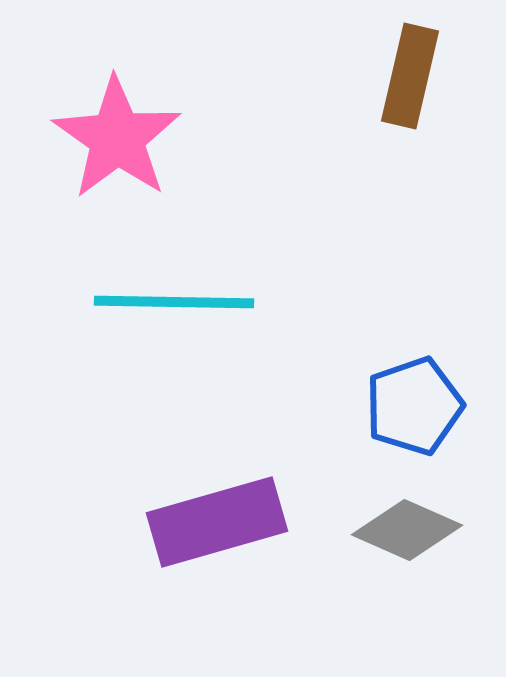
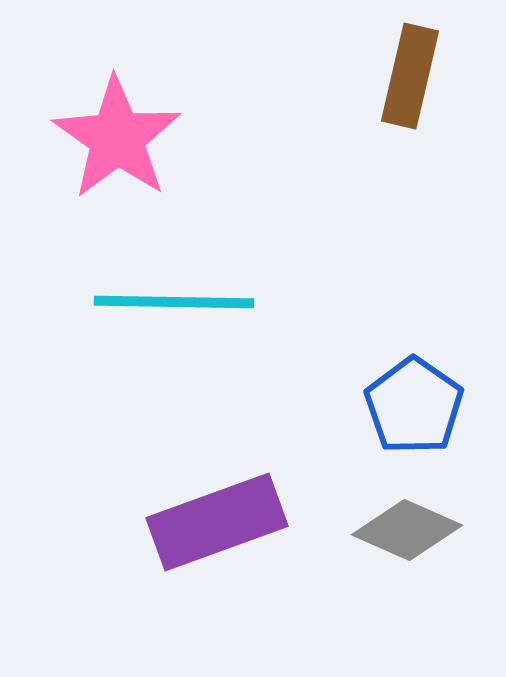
blue pentagon: rotated 18 degrees counterclockwise
purple rectangle: rotated 4 degrees counterclockwise
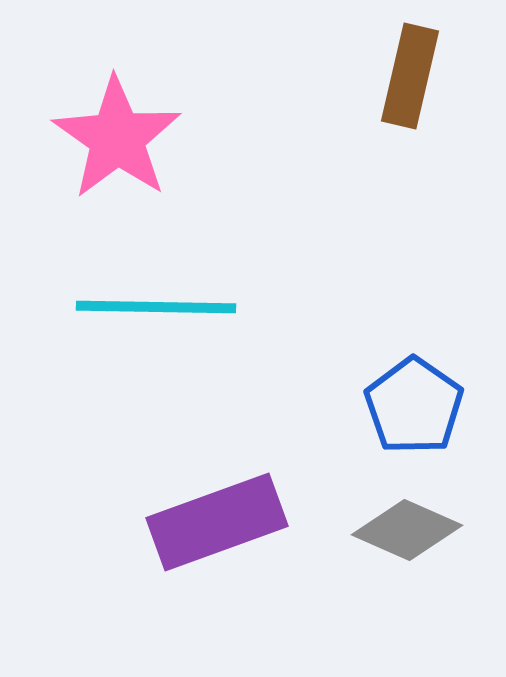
cyan line: moved 18 px left, 5 px down
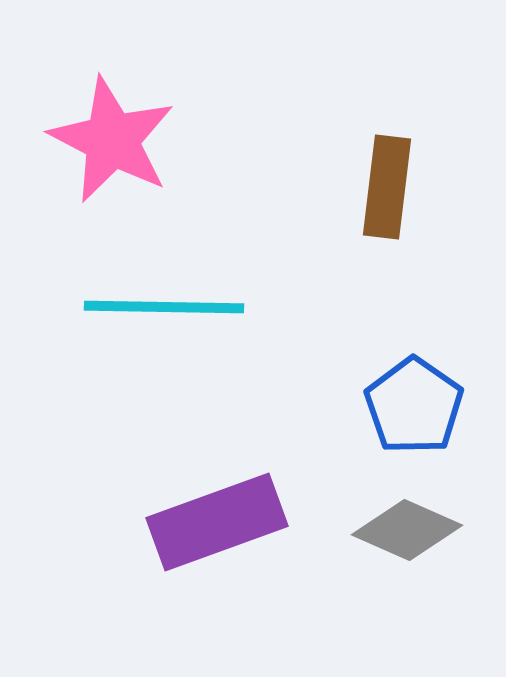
brown rectangle: moved 23 px left, 111 px down; rotated 6 degrees counterclockwise
pink star: moved 5 px left, 2 px down; rotated 8 degrees counterclockwise
cyan line: moved 8 px right
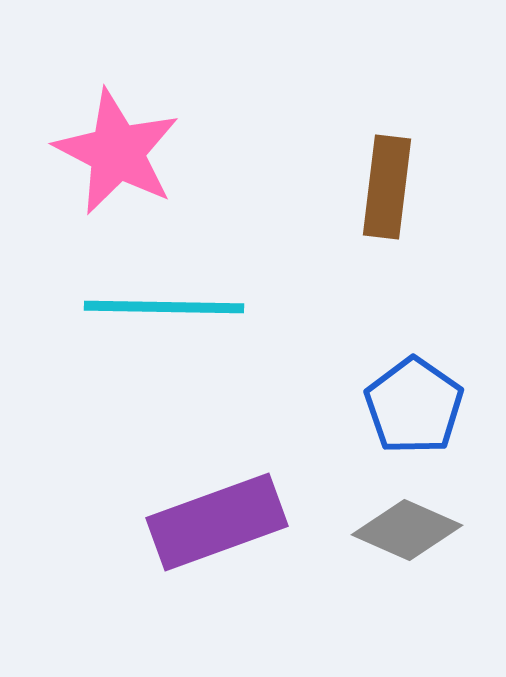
pink star: moved 5 px right, 12 px down
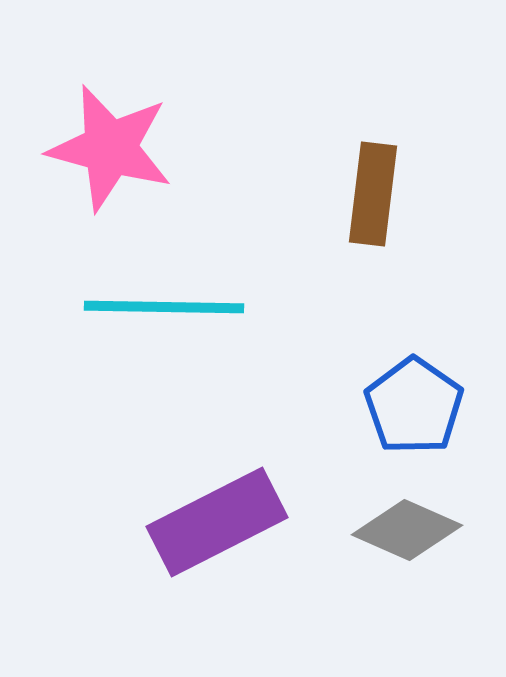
pink star: moved 7 px left, 4 px up; rotated 12 degrees counterclockwise
brown rectangle: moved 14 px left, 7 px down
purple rectangle: rotated 7 degrees counterclockwise
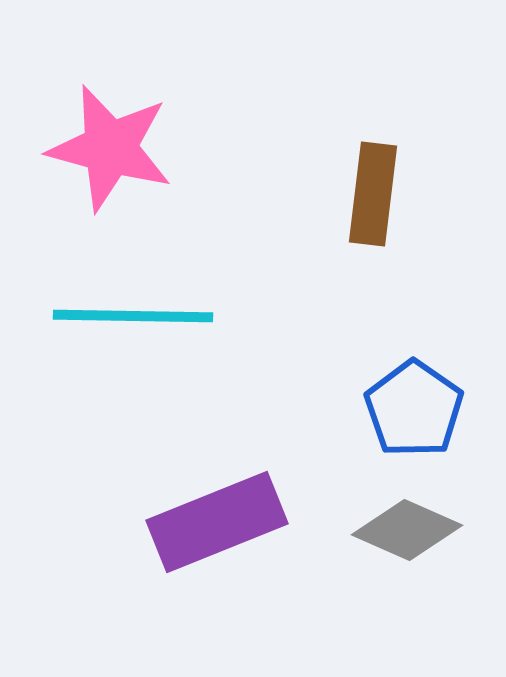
cyan line: moved 31 px left, 9 px down
blue pentagon: moved 3 px down
purple rectangle: rotated 5 degrees clockwise
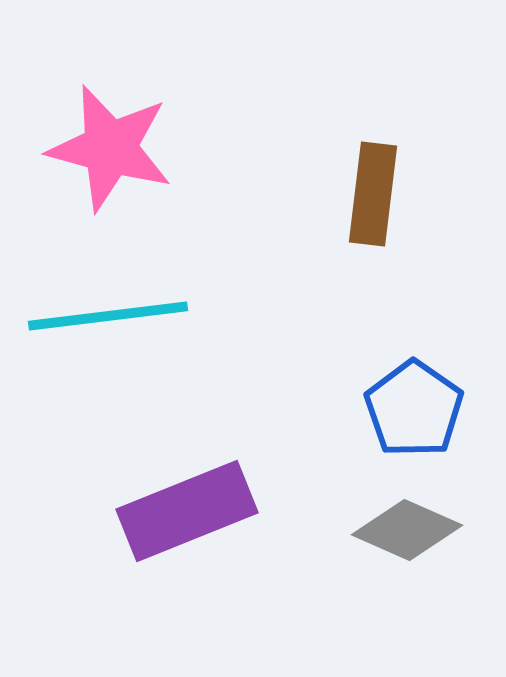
cyan line: moved 25 px left; rotated 8 degrees counterclockwise
purple rectangle: moved 30 px left, 11 px up
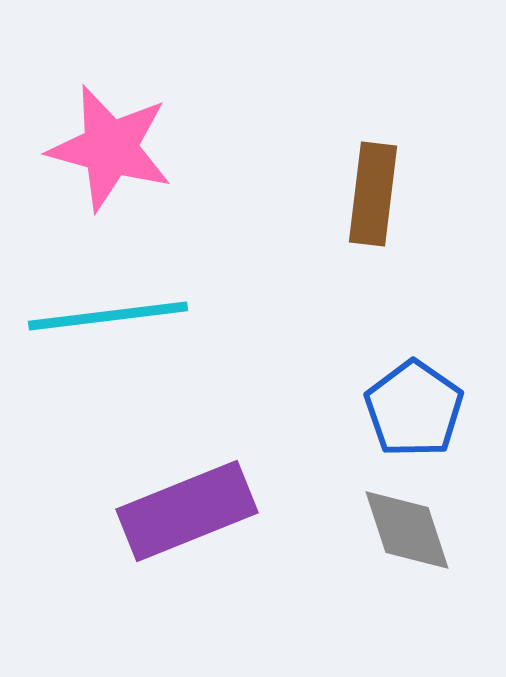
gray diamond: rotated 48 degrees clockwise
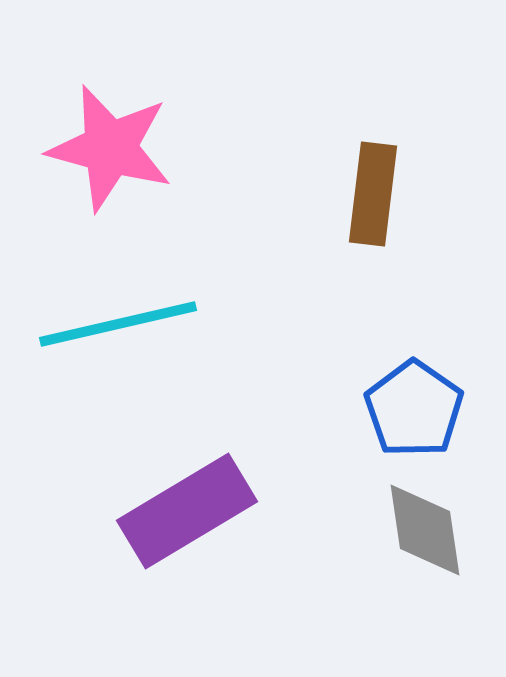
cyan line: moved 10 px right, 8 px down; rotated 6 degrees counterclockwise
purple rectangle: rotated 9 degrees counterclockwise
gray diamond: moved 18 px right; rotated 10 degrees clockwise
